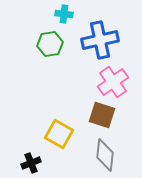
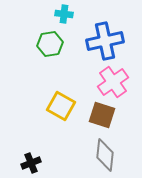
blue cross: moved 5 px right, 1 px down
yellow square: moved 2 px right, 28 px up
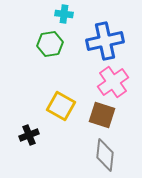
black cross: moved 2 px left, 28 px up
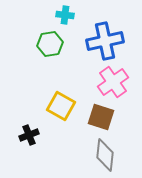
cyan cross: moved 1 px right, 1 px down
brown square: moved 1 px left, 2 px down
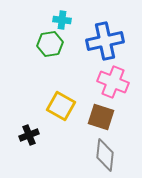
cyan cross: moved 3 px left, 5 px down
pink cross: rotated 32 degrees counterclockwise
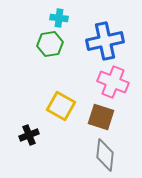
cyan cross: moved 3 px left, 2 px up
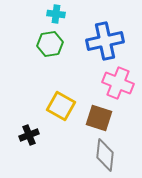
cyan cross: moved 3 px left, 4 px up
pink cross: moved 5 px right, 1 px down
brown square: moved 2 px left, 1 px down
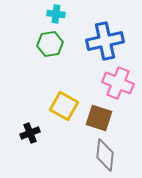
yellow square: moved 3 px right
black cross: moved 1 px right, 2 px up
